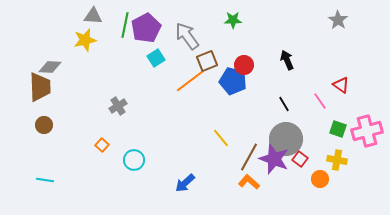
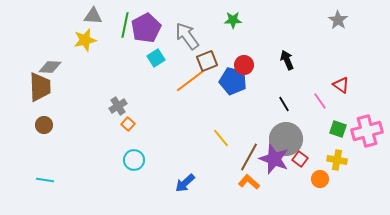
orange square: moved 26 px right, 21 px up
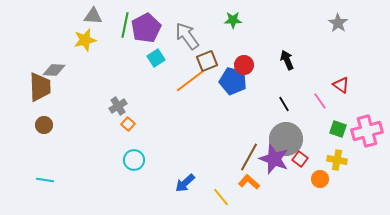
gray star: moved 3 px down
gray diamond: moved 4 px right, 3 px down
yellow line: moved 59 px down
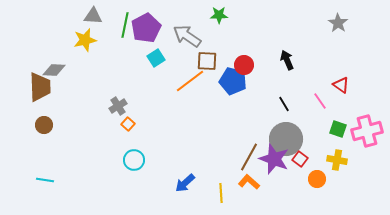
green star: moved 14 px left, 5 px up
gray arrow: rotated 20 degrees counterclockwise
brown square: rotated 25 degrees clockwise
orange circle: moved 3 px left
yellow line: moved 4 px up; rotated 36 degrees clockwise
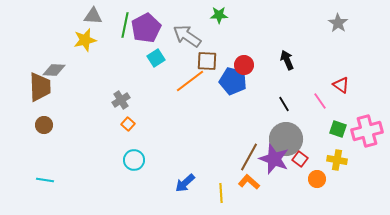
gray cross: moved 3 px right, 6 px up
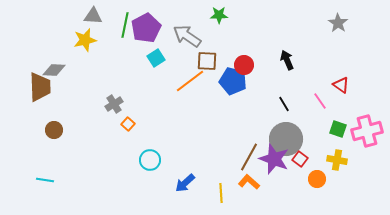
gray cross: moved 7 px left, 4 px down
brown circle: moved 10 px right, 5 px down
cyan circle: moved 16 px right
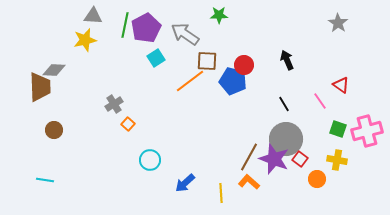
gray arrow: moved 2 px left, 2 px up
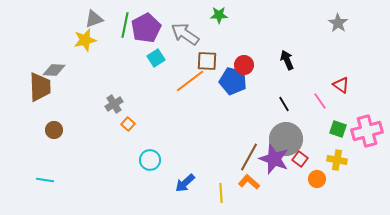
gray triangle: moved 1 px right, 3 px down; rotated 24 degrees counterclockwise
